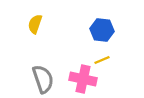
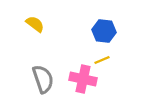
yellow semicircle: rotated 108 degrees clockwise
blue hexagon: moved 2 px right, 1 px down
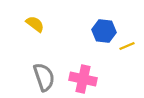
yellow line: moved 25 px right, 14 px up
gray semicircle: moved 1 px right, 2 px up
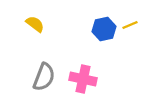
blue hexagon: moved 2 px up; rotated 20 degrees counterclockwise
yellow line: moved 3 px right, 21 px up
gray semicircle: rotated 40 degrees clockwise
